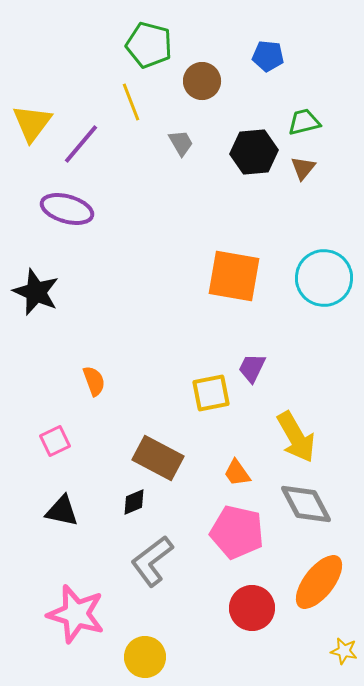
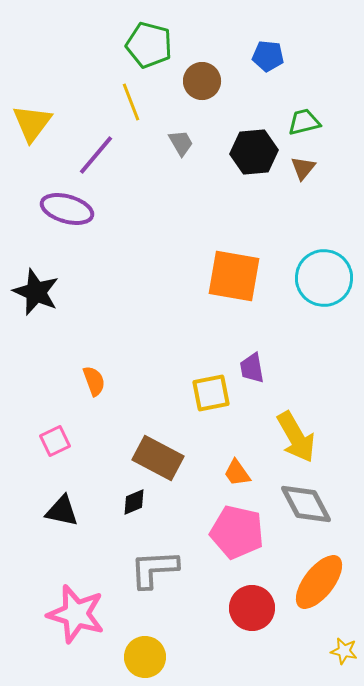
purple line: moved 15 px right, 11 px down
purple trapezoid: rotated 36 degrees counterclockwise
gray L-shape: moved 2 px right, 8 px down; rotated 34 degrees clockwise
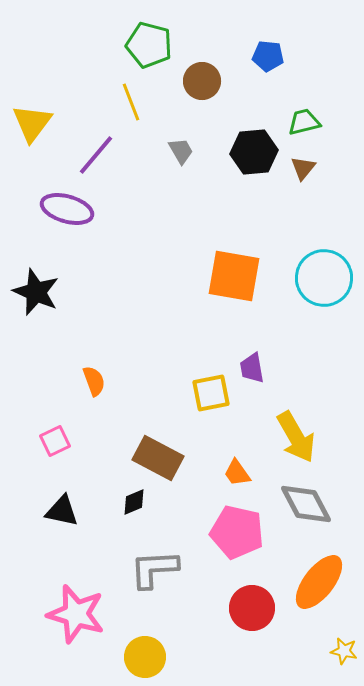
gray trapezoid: moved 8 px down
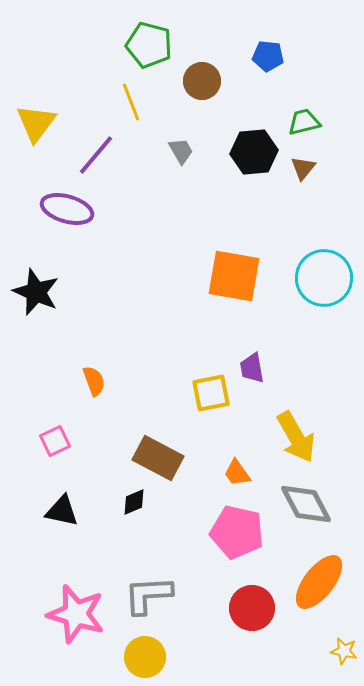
yellow triangle: moved 4 px right
gray L-shape: moved 6 px left, 26 px down
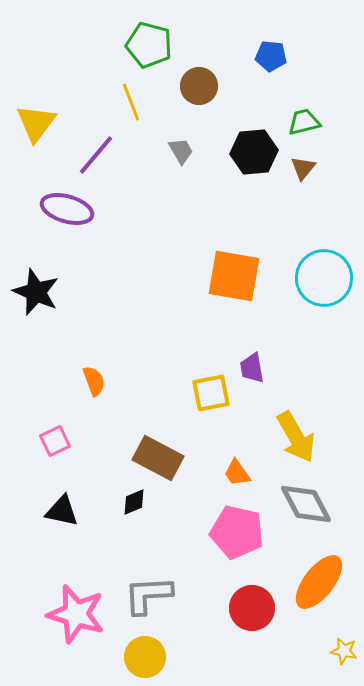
blue pentagon: moved 3 px right
brown circle: moved 3 px left, 5 px down
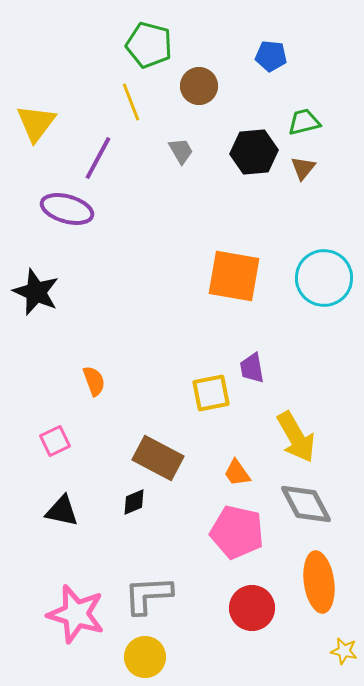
purple line: moved 2 px right, 3 px down; rotated 12 degrees counterclockwise
orange ellipse: rotated 46 degrees counterclockwise
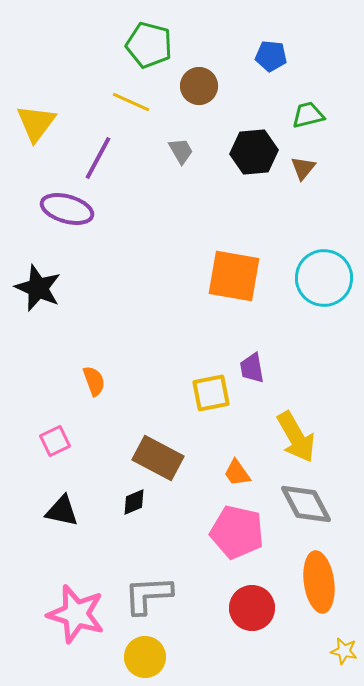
yellow line: rotated 45 degrees counterclockwise
green trapezoid: moved 4 px right, 7 px up
black star: moved 2 px right, 4 px up
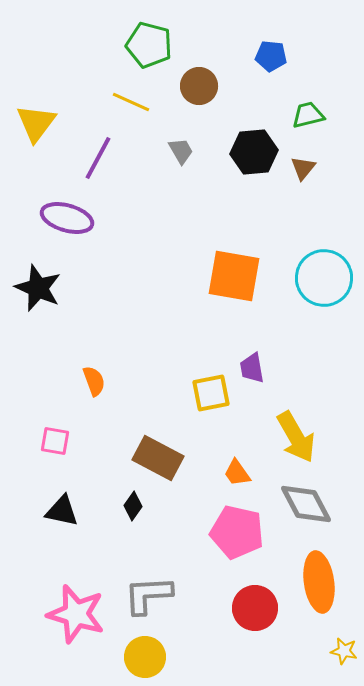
purple ellipse: moved 9 px down
pink square: rotated 36 degrees clockwise
black diamond: moved 1 px left, 4 px down; rotated 32 degrees counterclockwise
red circle: moved 3 px right
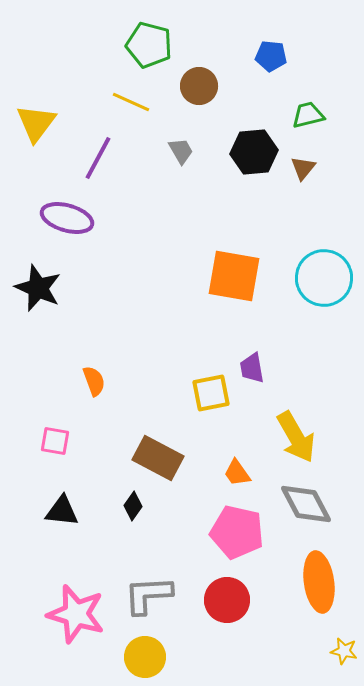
black triangle: rotated 6 degrees counterclockwise
red circle: moved 28 px left, 8 px up
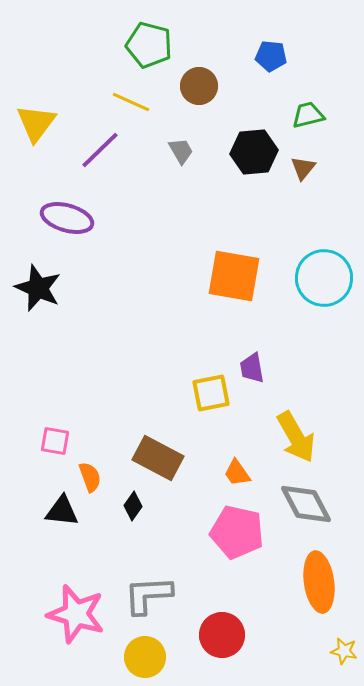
purple line: moved 2 px right, 8 px up; rotated 18 degrees clockwise
orange semicircle: moved 4 px left, 96 px down
red circle: moved 5 px left, 35 px down
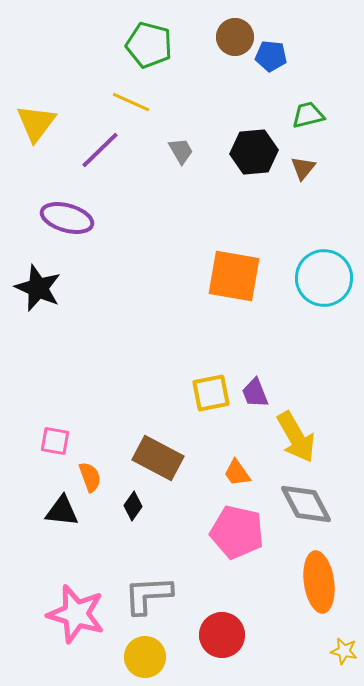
brown circle: moved 36 px right, 49 px up
purple trapezoid: moved 3 px right, 25 px down; rotated 12 degrees counterclockwise
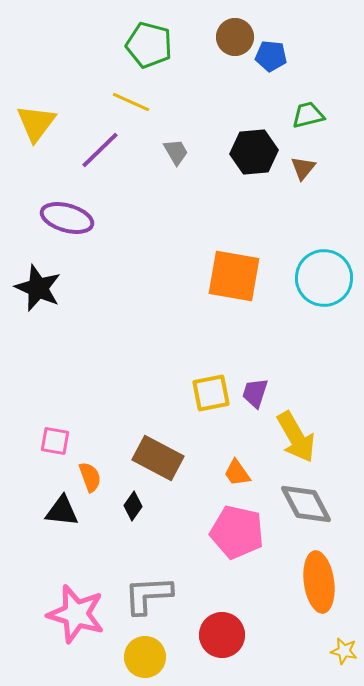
gray trapezoid: moved 5 px left, 1 px down
purple trapezoid: rotated 40 degrees clockwise
